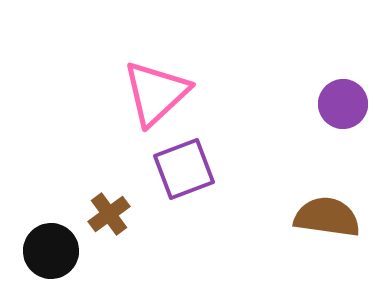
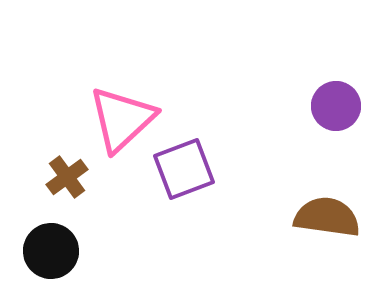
pink triangle: moved 34 px left, 26 px down
purple circle: moved 7 px left, 2 px down
brown cross: moved 42 px left, 37 px up
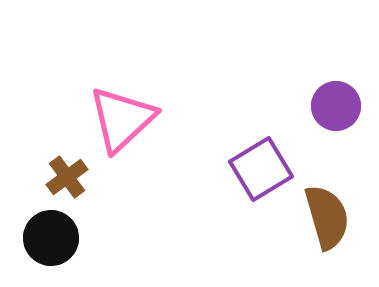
purple square: moved 77 px right; rotated 10 degrees counterclockwise
brown semicircle: rotated 66 degrees clockwise
black circle: moved 13 px up
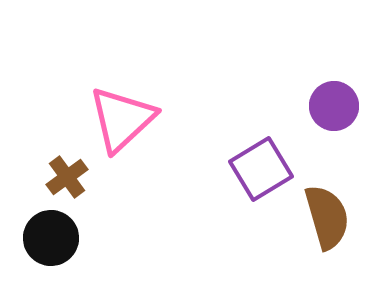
purple circle: moved 2 px left
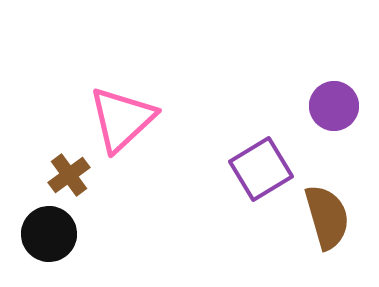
brown cross: moved 2 px right, 2 px up
black circle: moved 2 px left, 4 px up
